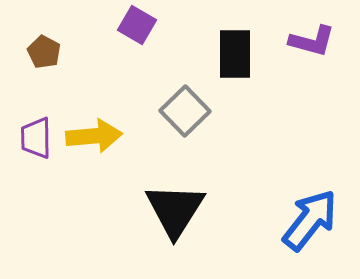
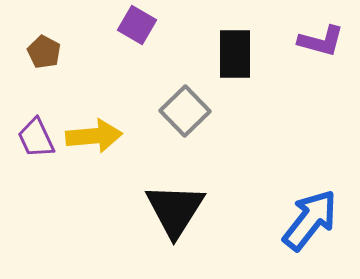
purple L-shape: moved 9 px right
purple trapezoid: rotated 24 degrees counterclockwise
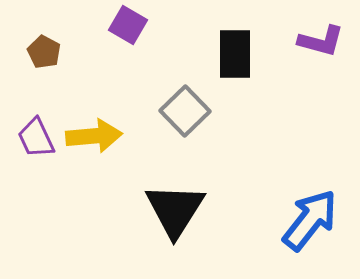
purple square: moved 9 px left
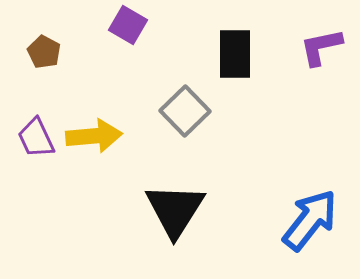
purple L-shape: moved 6 px down; rotated 153 degrees clockwise
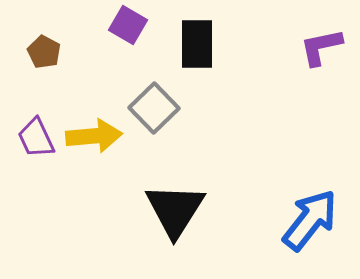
black rectangle: moved 38 px left, 10 px up
gray square: moved 31 px left, 3 px up
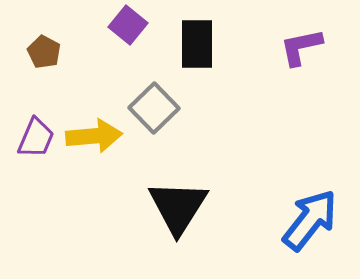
purple square: rotated 9 degrees clockwise
purple L-shape: moved 20 px left
purple trapezoid: rotated 132 degrees counterclockwise
black triangle: moved 3 px right, 3 px up
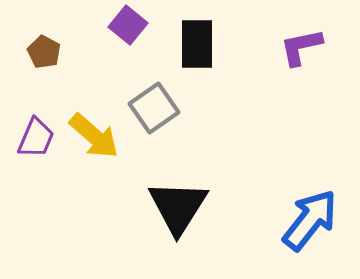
gray square: rotated 9 degrees clockwise
yellow arrow: rotated 46 degrees clockwise
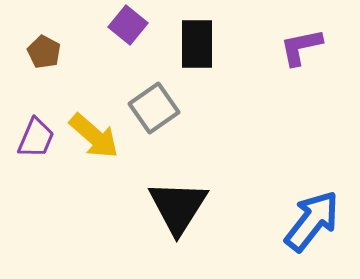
blue arrow: moved 2 px right, 1 px down
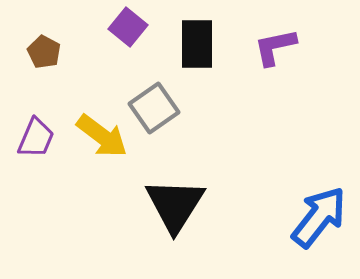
purple square: moved 2 px down
purple L-shape: moved 26 px left
yellow arrow: moved 8 px right; rotated 4 degrees counterclockwise
black triangle: moved 3 px left, 2 px up
blue arrow: moved 7 px right, 4 px up
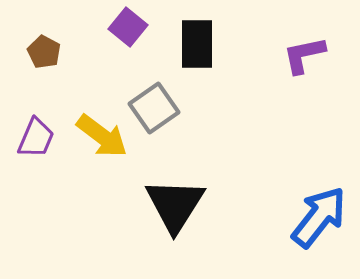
purple L-shape: moved 29 px right, 8 px down
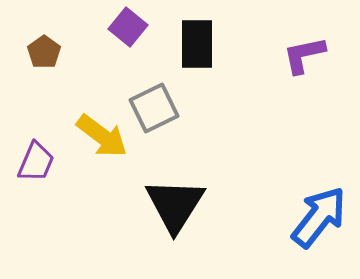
brown pentagon: rotated 8 degrees clockwise
gray square: rotated 9 degrees clockwise
purple trapezoid: moved 24 px down
